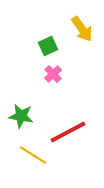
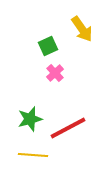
pink cross: moved 2 px right, 1 px up
green star: moved 9 px right, 3 px down; rotated 25 degrees counterclockwise
red line: moved 4 px up
yellow line: rotated 28 degrees counterclockwise
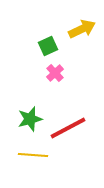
yellow arrow: rotated 80 degrees counterclockwise
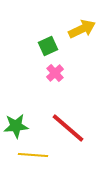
green star: moved 14 px left, 7 px down; rotated 10 degrees clockwise
red line: rotated 69 degrees clockwise
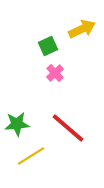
green star: moved 1 px right, 2 px up
yellow line: moved 2 px left, 1 px down; rotated 36 degrees counterclockwise
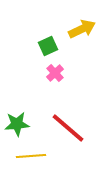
yellow line: rotated 28 degrees clockwise
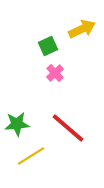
yellow line: rotated 28 degrees counterclockwise
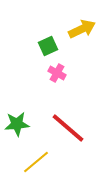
pink cross: moved 2 px right; rotated 18 degrees counterclockwise
yellow line: moved 5 px right, 6 px down; rotated 8 degrees counterclockwise
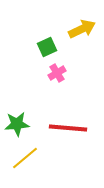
green square: moved 1 px left, 1 px down
pink cross: rotated 30 degrees clockwise
red line: rotated 36 degrees counterclockwise
yellow line: moved 11 px left, 4 px up
